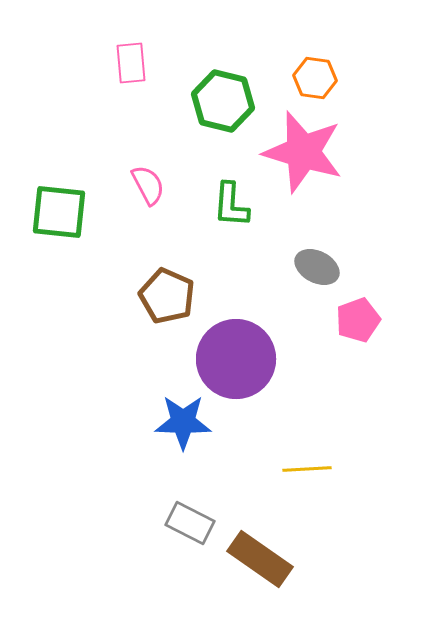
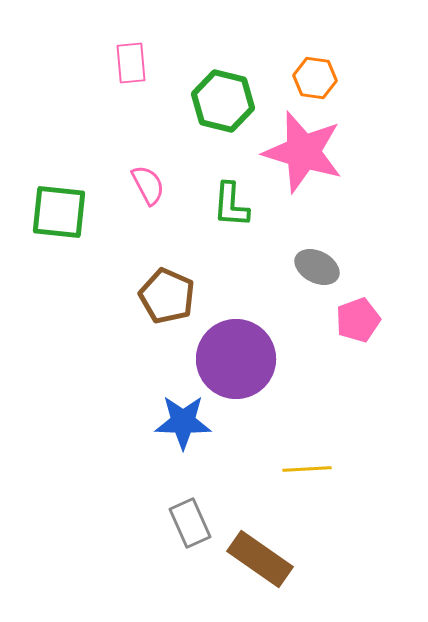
gray rectangle: rotated 39 degrees clockwise
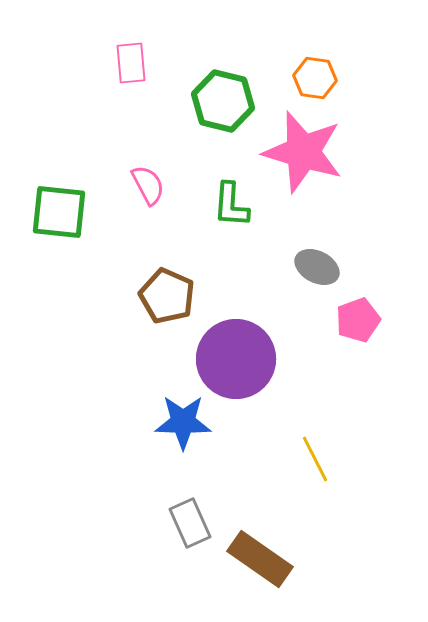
yellow line: moved 8 px right, 10 px up; rotated 66 degrees clockwise
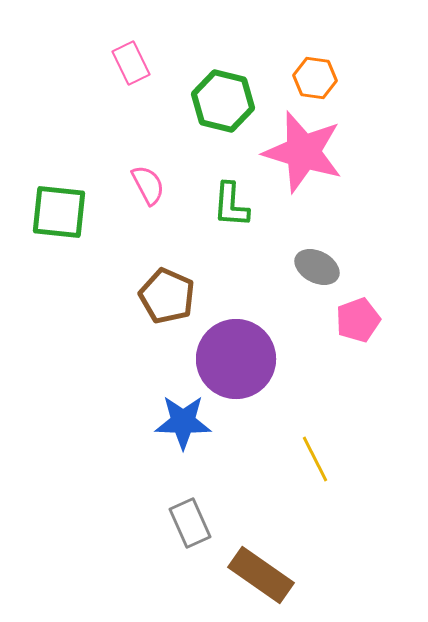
pink rectangle: rotated 21 degrees counterclockwise
brown rectangle: moved 1 px right, 16 px down
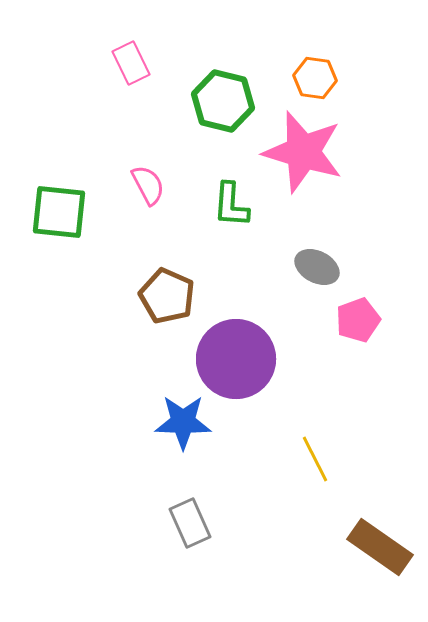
brown rectangle: moved 119 px right, 28 px up
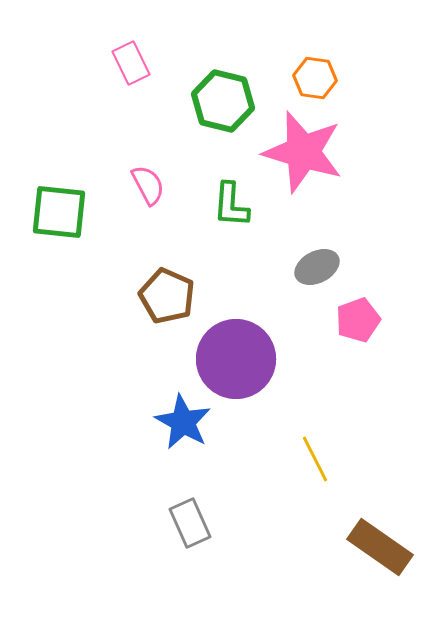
gray ellipse: rotated 54 degrees counterclockwise
blue star: rotated 28 degrees clockwise
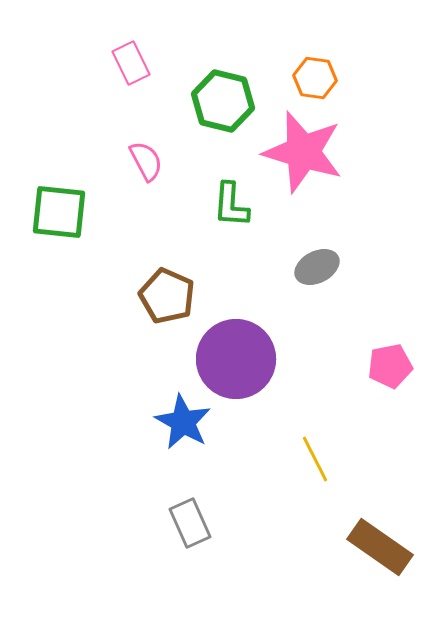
pink semicircle: moved 2 px left, 24 px up
pink pentagon: moved 32 px right, 46 px down; rotated 9 degrees clockwise
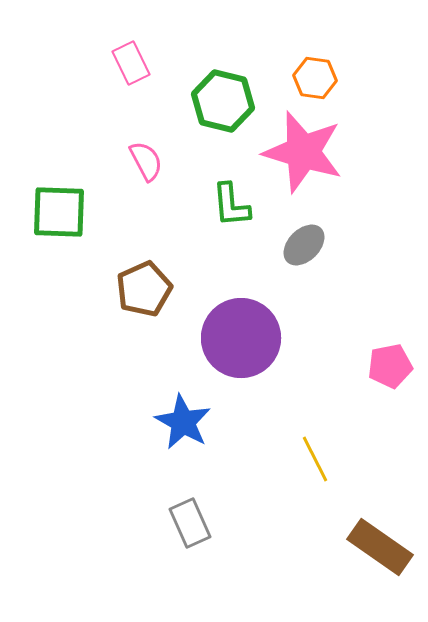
green L-shape: rotated 9 degrees counterclockwise
green square: rotated 4 degrees counterclockwise
gray ellipse: moved 13 px left, 22 px up; rotated 18 degrees counterclockwise
brown pentagon: moved 23 px left, 7 px up; rotated 24 degrees clockwise
purple circle: moved 5 px right, 21 px up
